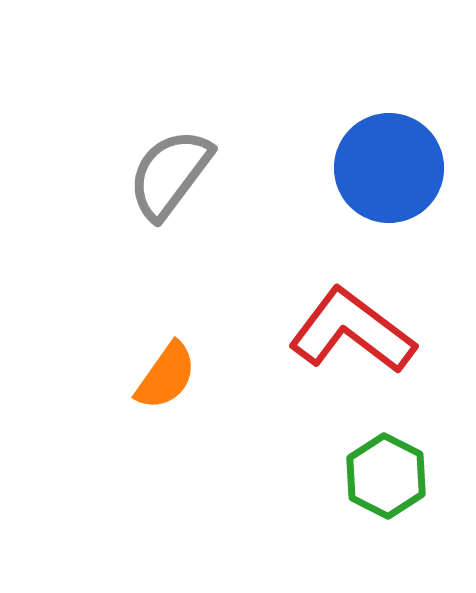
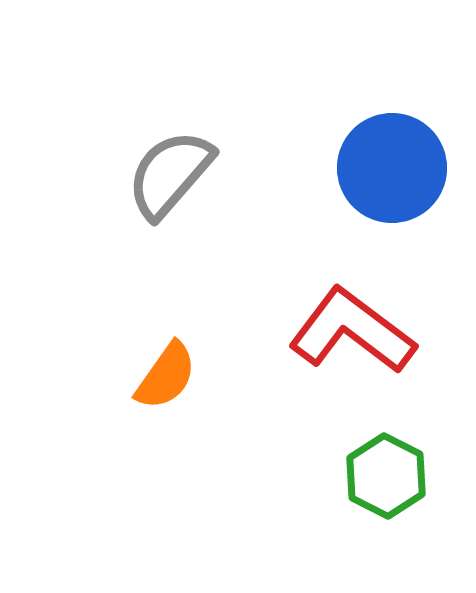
blue circle: moved 3 px right
gray semicircle: rotated 4 degrees clockwise
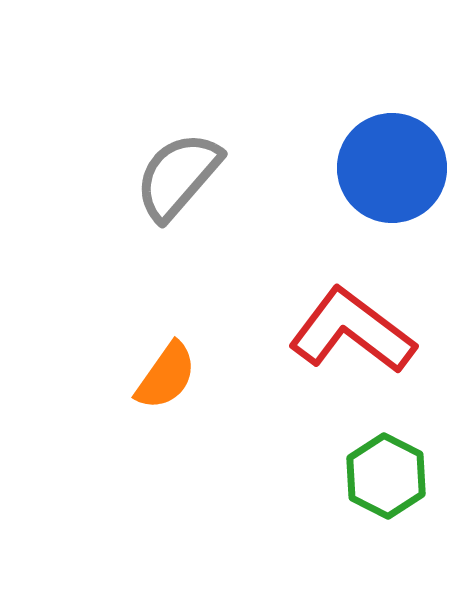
gray semicircle: moved 8 px right, 2 px down
